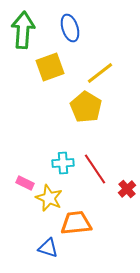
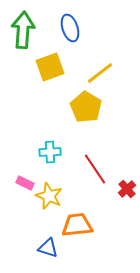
cyan cross: moved 13 px left, 11 px up
yellow star: moved 2 px up
orange trapezoid: moved 1 px right, 2 px down
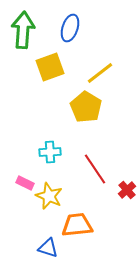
blue ellipse: rotated 36 degrees clockwise
red cross: moved 1 px down
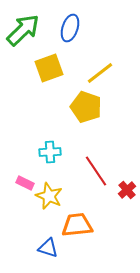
green arrow: rotated 42 degrees clockwise
yellow square: moved 1 px left, 1 px down
yellow pentagon: rotated 12 degrees counterclockwise
red line: moved 1 px right, 2 px down
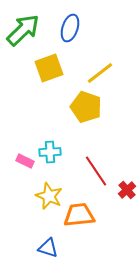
pink rectangle: moved 22 px up
orange trapezoid: moved 2 px right, 10 px up
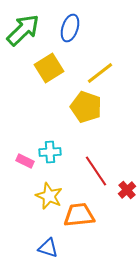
yellow square: rotated 12 degrees counterclockwise
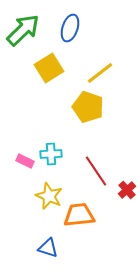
yellow pentagon: moved 2 px right
cyan cross: moved 1 px right, 2 px down
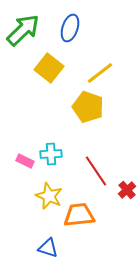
yellow square: rotated 20 degrees counterclockwise
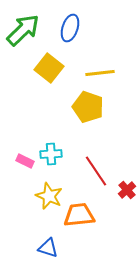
yellow line: rotated 32 degrees clockwise
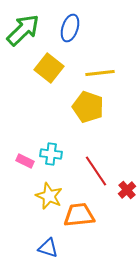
cyan cross: rotated 10 degrees clockwise
